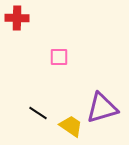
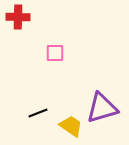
red cross: moved 1 px right, 1 px up
pink square: moved 4 px left, 4 px up
black line: rotated 54 degrees counterclockwise
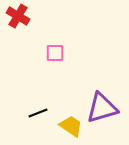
red cross: moved 1 px up; rotated 30 degrees clockwise
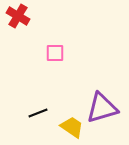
yellow trapezoid: moved 1 px right, 1 px down
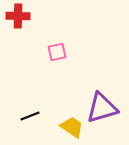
red cross: rotated 30 degrees counterclockwise
pink square: moved 2 px right, 1 px up; rotated 12 degrees counterclockwise
black line: moved 8 px left, 3 px down
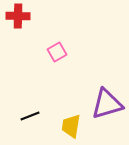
pink square: rotated 18 degrees counterclockwise
purple triangle: moved 5 px right, 4 px up
yellow trapezoid: moved 1 px left, 1 px up; rotated 115 degrees counterclockwise
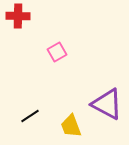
purple triangle: rotated 44 degrees clockwise
black line: rotated 12 degrees counterclockwise
yellow trapezoid: rotated 30 degrees counterclockwise
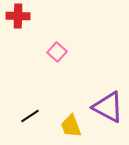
pink square: rotated 18 degrees counterclockwise
purple triangle: moved 1 px right, 3 px down
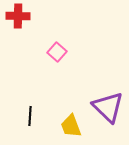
purple triangle: rotated 16 degrees clockwise
black line: rotated 54 degrees counterclockwise
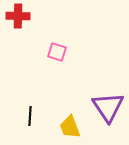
pink square: rotated 24 degrees counterclockwise
purple triangle: rotated 12 degrees clockwise
yellow trapezoid: moved 1 px left, 1 px down
